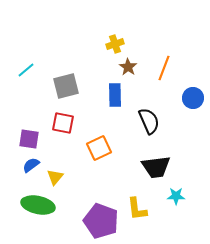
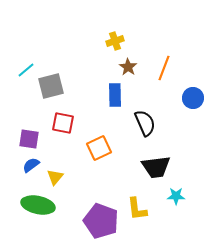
yellow cross: moved 3 px up
gray square: moved 15 px left
black semicircle: moved 4 px left, 2 px down
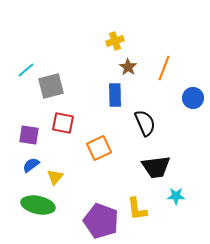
purple square: moved 4 px up
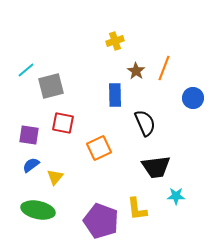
brown star: moved 8 px right, 4 px down
green ellipse: moved 5 px down
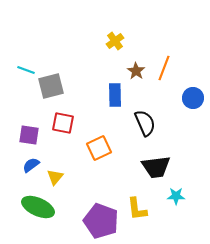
yellow cross: rotated 18 degrees counterclockwise
cyan line: rotated 60 degrees clockwise
green ellipse: moved 3 px up; rotated 12 degrees clockwise
